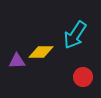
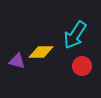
purple triangle: rotated 18 degrees clockwise
red circle: moved 1 px left, 11 px up
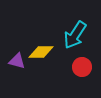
red circle: moved 1 px down
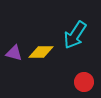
purple triangle: moved 3 px left, 8 px up
red circle: moved 2 px right, 15 px down
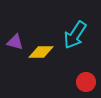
purple triangle: moved 1 px right, 11 px up
red circle: moved 2 px right
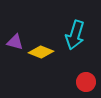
cyan arrow: rotated 16 degrees counterclockwise
yellow diamond: rotated 20 degrees clockwise
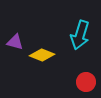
cyan arrow: moved 5 px right
yellow diamond: moved 1 px right, 3 px down
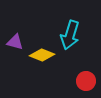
cyan arrow: moved 10 px left
red circle: moved 1 px up
